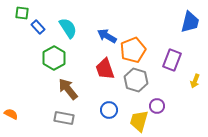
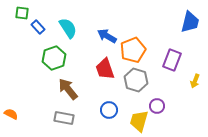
green hexagon: rotated 10 degrees clockwise
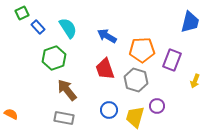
green square: rotated 32 degrees counterclockwise
orange pentagon: moved 9 px right; rotated 20 degrees clockwise
brown arrow: moved 1 px left, 1 px down
yellow trapezoid: moved 4 px left, 4 px up
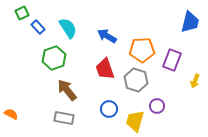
blue circle: moved 1 px up
yellow trapezoid: moved 4 px down
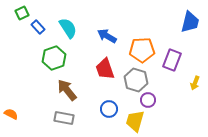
yellow arrow: moved 2 px down
purple circle: moved 9 px left, 6 px up
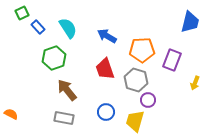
blue circle: moved 3 px left, 3 px down
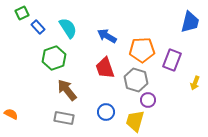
red trapezoid: moved 1 px up
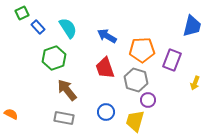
blue trapezoid: moved 2 px right, 4 px down
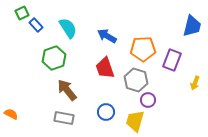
blue rectangle: moved 2 px left, 2 px up
orange pentagon: moved 1 px right, 1 px up
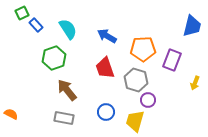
cyan semicircle: moved 1 px down
